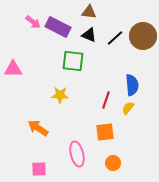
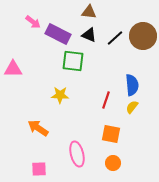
purple rectangle: moved 7 px down
yellow semicircle: moved 4 px right, 1 px up
orange square: moved 6 px right, 2 px down; rotated 18 degrees clockwise
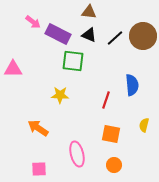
yellow semicircle: moved 12 px right, 18 px down; rotated 24 degrees counterclockwise
orange circle: moved 1 px right, 2 px down
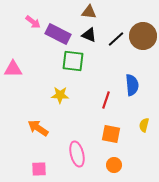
black line: moved 1 px right, 1 px down
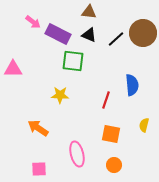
brown circle: moved 3 px up
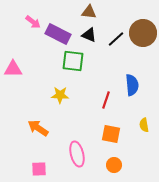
yellow semicircle: rotated 24 degrees counterclockwise
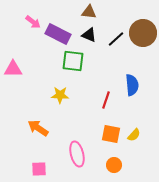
yellow semicircle: moved 10 px left, 10 px down; rotated 128 degrees counterclockwise
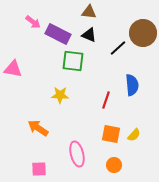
black line: moved 2 px right, 9 px down
pink triangle: rotated 12 degrees clockwise
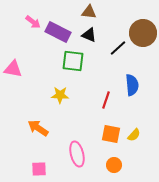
purple rectangle: moved 2 px up
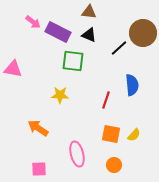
black line: moved 1 px right
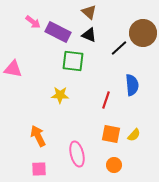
brown triangle: rotated 35 degrees clockwise
orange arrow: moved 8 px down; rotated 30 degrees clockwise
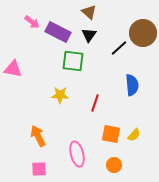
pink arrow: moved 1 px left
black triangle: rotated 42 degrees clockwise
red line: moved 11 px left, 3 px down
